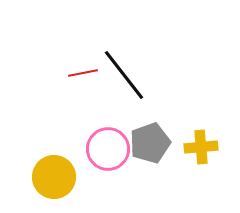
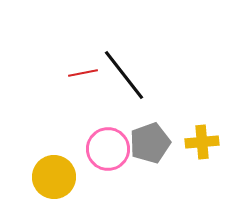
yellow cross: moved 1 px right, 5 px up
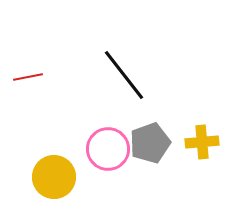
red line: moved 55 px left, 4 px down
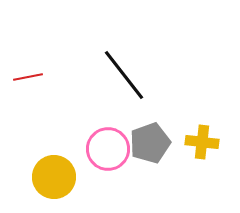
yellow cross: rotated 12 degrees clockwise
